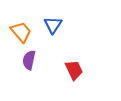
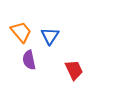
blue triangle: moved 3 px left, 11 px down
purple semicircle: rotated 24 degrees counterclockwise
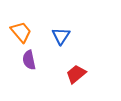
blue triangle: moved 11 px right
red trapezoid: moved 2 px right, 4 px down; rotated 105 degrees counterclockwise
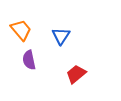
orange trapezoid: moved 2 px up
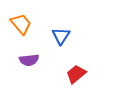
orange trapezoid: moved 6 px up
purple semicircle: rotated 84 degrees counterclockwise
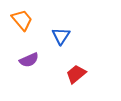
orange trapezoid: moved 1 px right, 4 px up
purple semicircle: rotated 18 degrees counterclockwise
